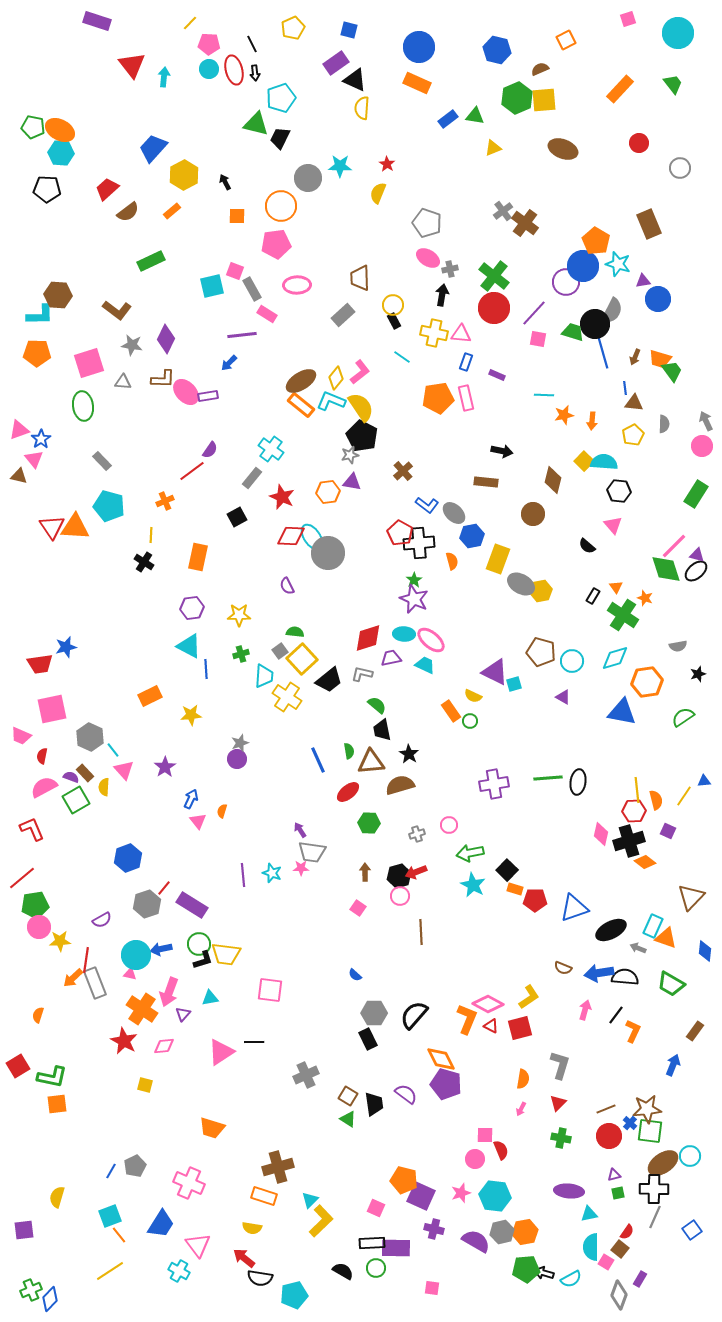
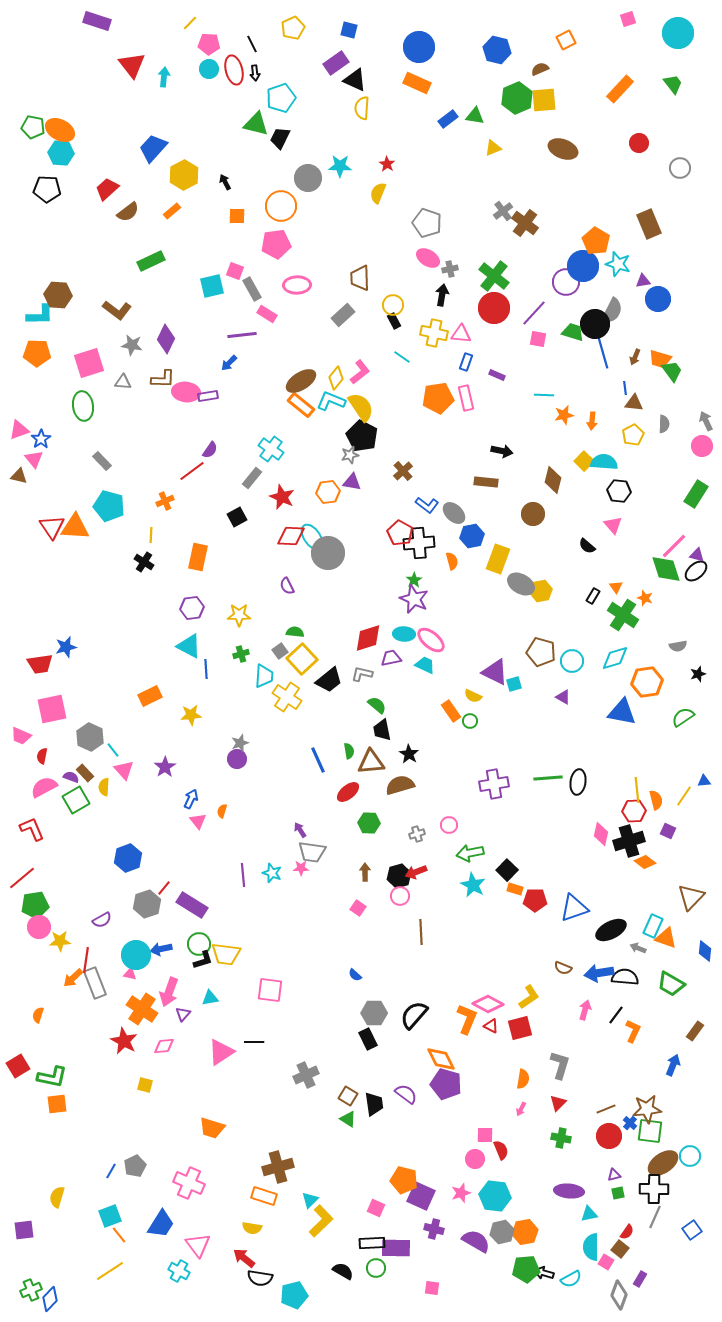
pink ellipse at (186, 392): rotated 40 degrees counterclockwise
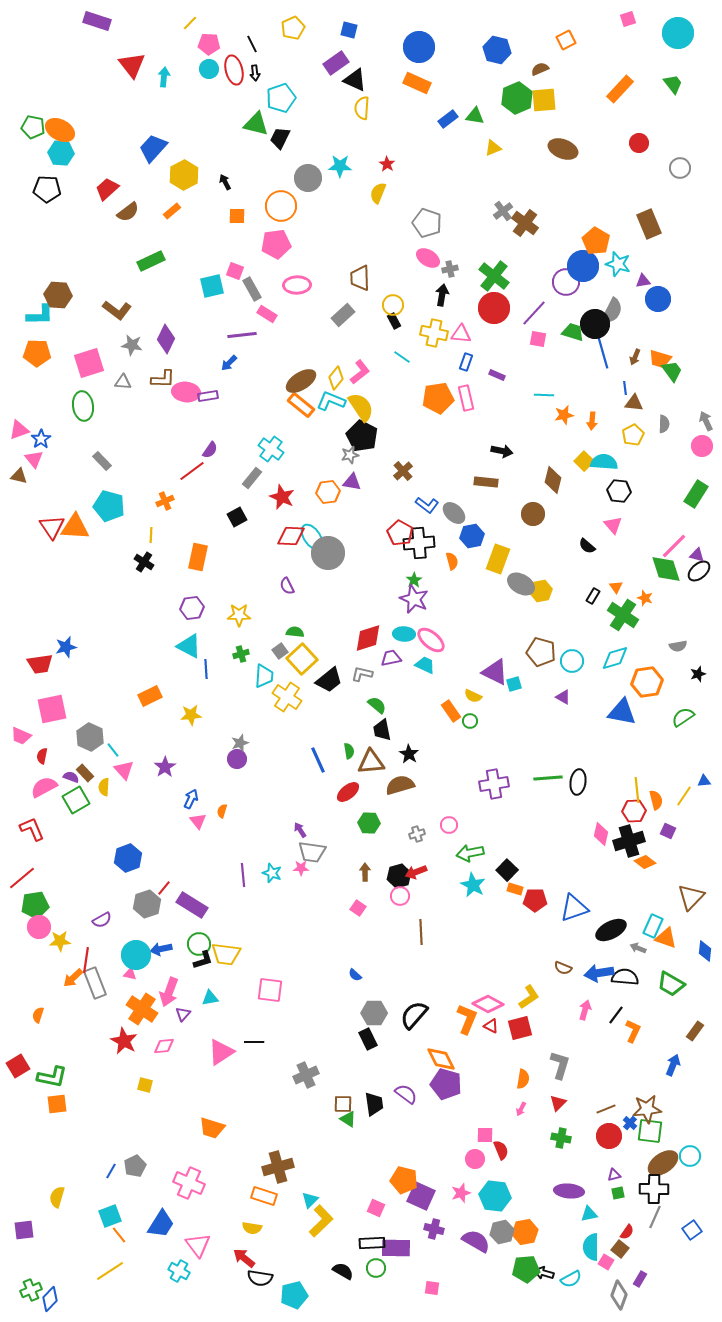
black ellipse at (696, 571): moved 3 px right
brown square at (348, 1096): moved 5 px left, 8 px down; rotated 30 degrees counterclockwise
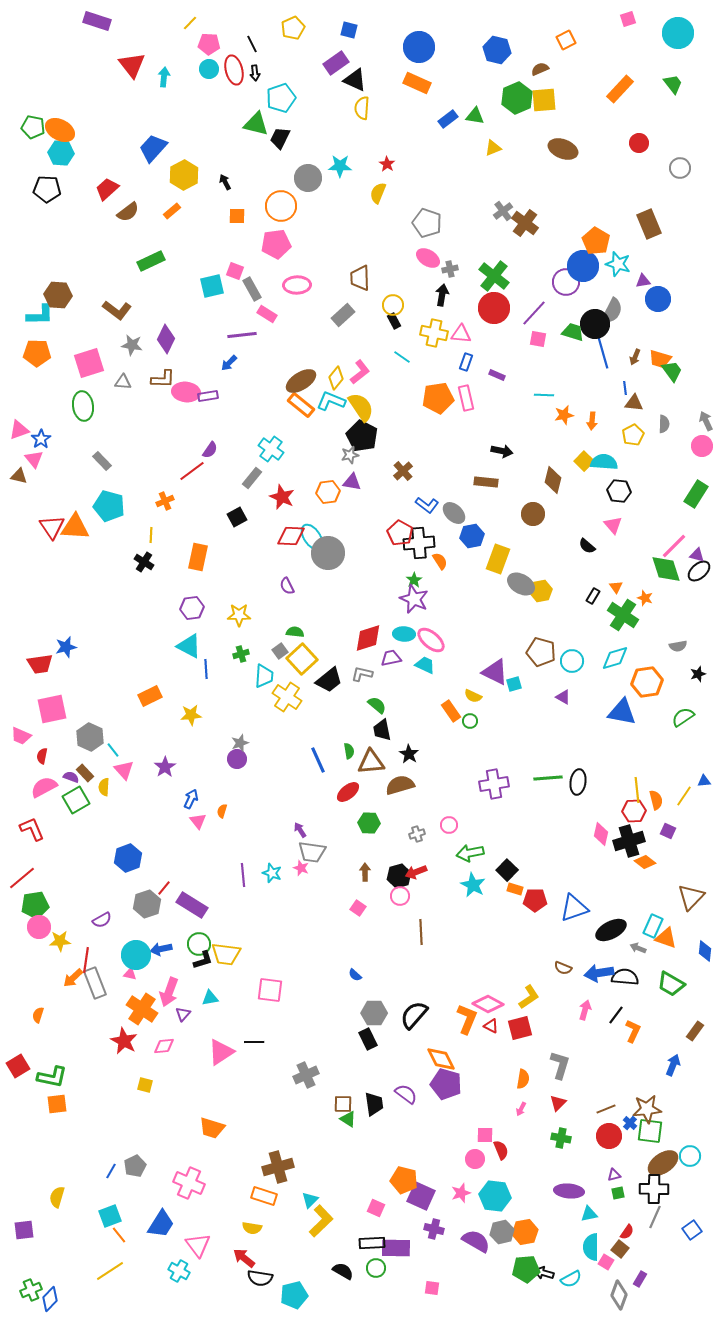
orange semicircle at (452, 561): moved 12 px left; rotated 18 degrees counterclockwise
pink star at (301, 868): rotated 21 degrees clockwise
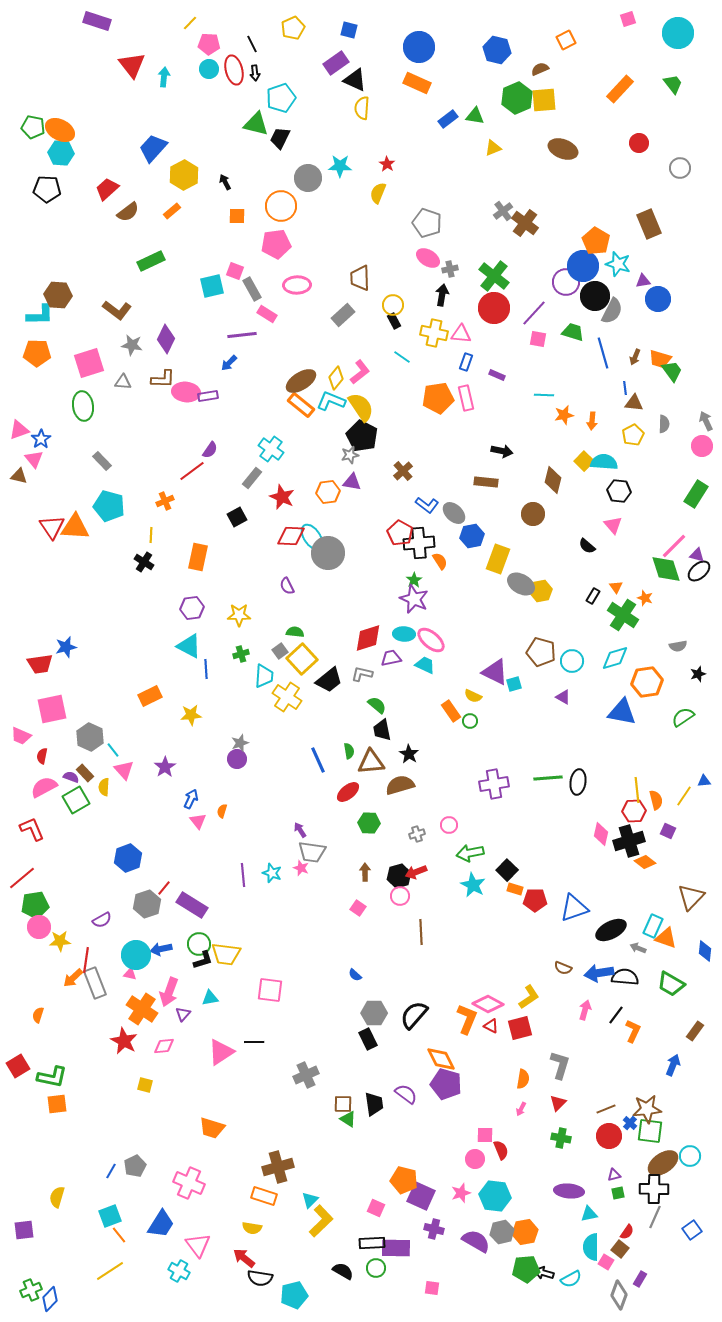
black circle at (595, 324): moved 28 px up
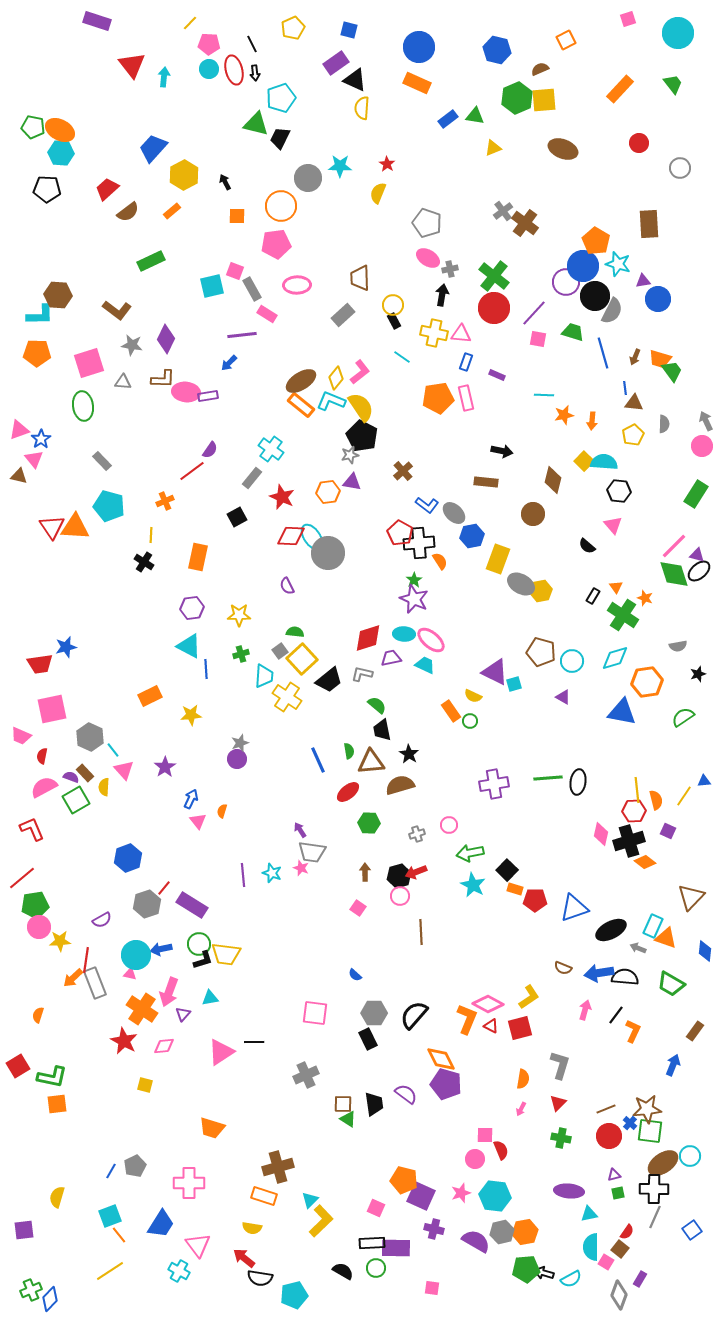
brown rectangle at (649, 224): rotated 20 degrees clockwise
green diamond at (666, 569): moved 8 px right, 5 px down
pink square at (270, 990): moved 45 px right, 23 px down
pink cross at (189, 1183): rotated 24 degrees counterclockwise
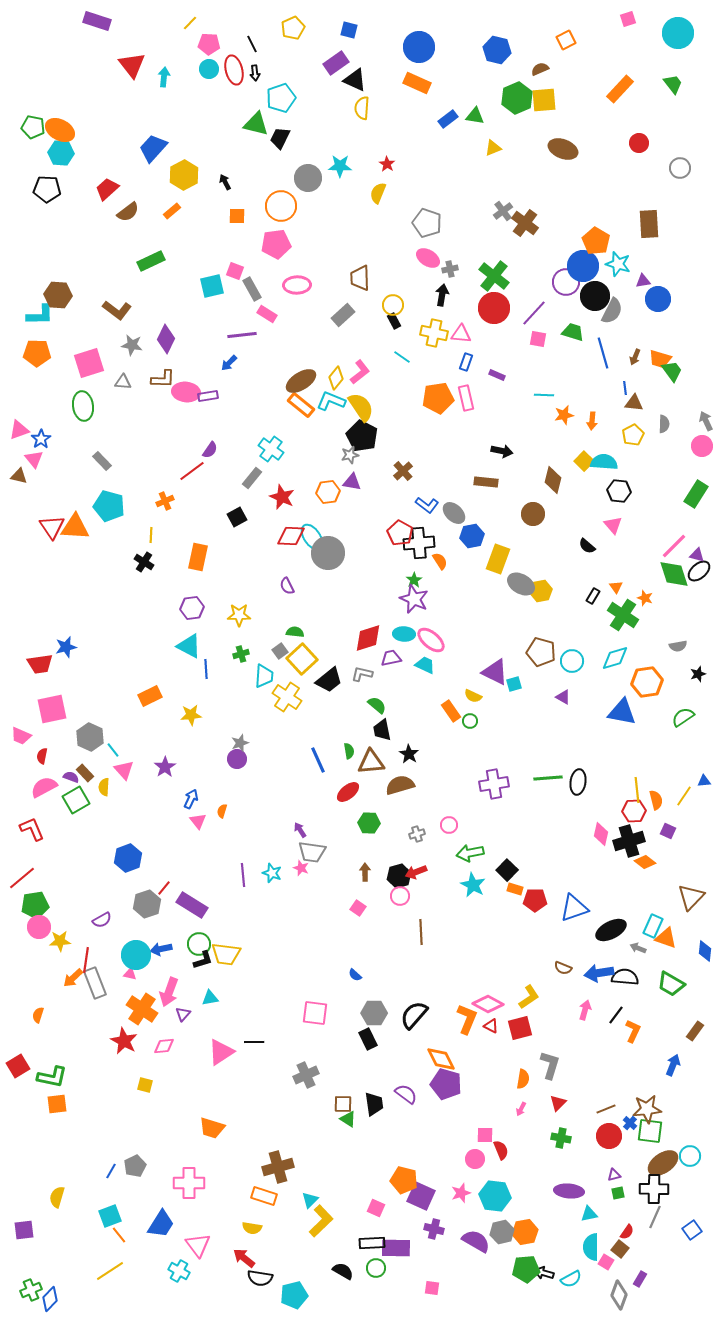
gray L-shape at (560, 1065): moved 10 px left
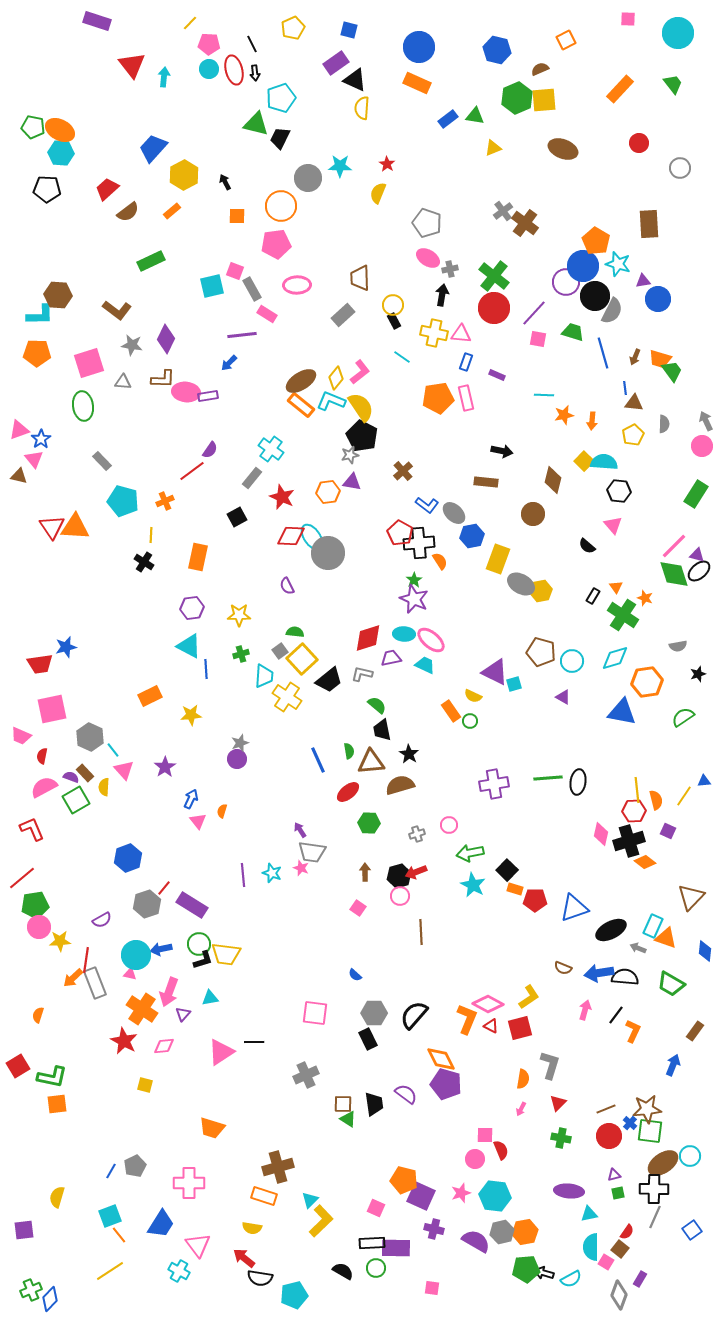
pink square at (628, 19): rotated 21 degrees clockwise
cyan pentagon at (109, 506): moved 14 px right, 5 px up
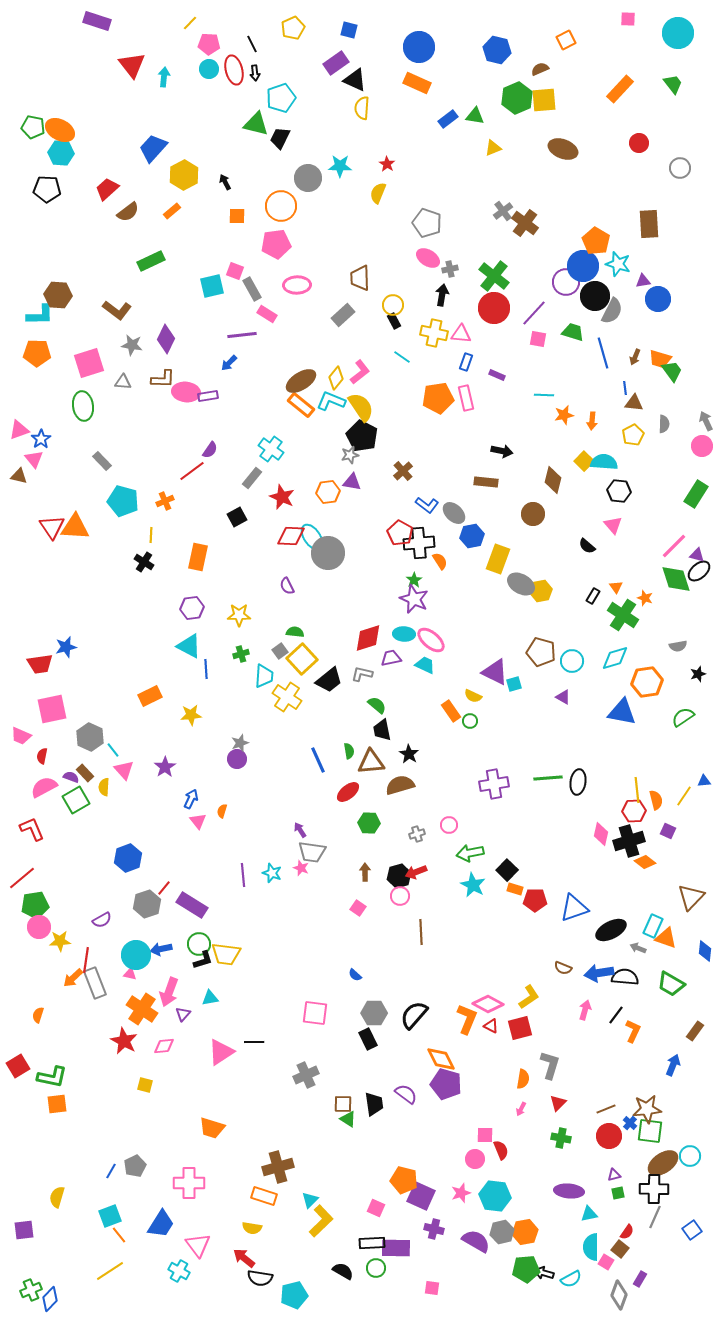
green diamond at (674, 574): moved 2 px right, 5 px down
